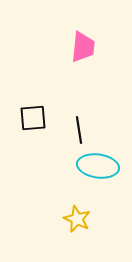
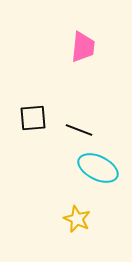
black line: rotated 60 degrees counterclockwise
cyan ellipse: moved 2 px down; rotated 18 degrees clockwise
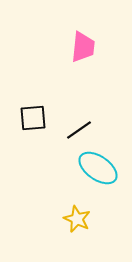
black line: rotated 56 degrees counterclockwise
cyan ellipse: rotated 9 degrees clockwise
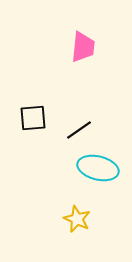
cyan ellipse: rotated 21 degrees counterclockwise
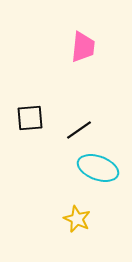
black square: moved 3 px left
cyan ellipse: rotated 6 degrees clockwise
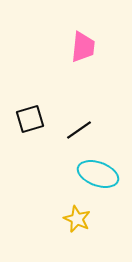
black square: moved 1 px down; rotated 12 degrees counterclockwise
cyan ellipse: moved 6 px down
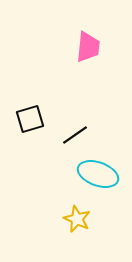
pink trapezoid: moved 5 px right
black line: moved 4 px left, 5 px down
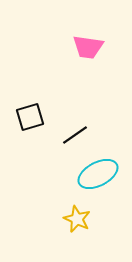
pink trapezoid: rotated 92 degrees clockwise
black square: moved 2 px up
cyan ellipse: rotated 48 degrees counterclockwise
